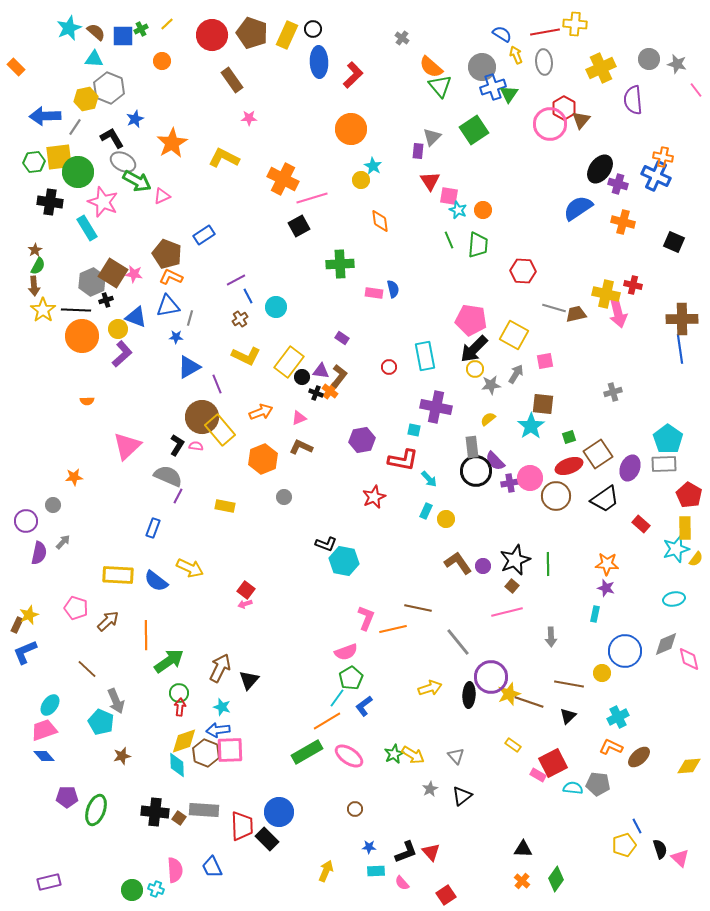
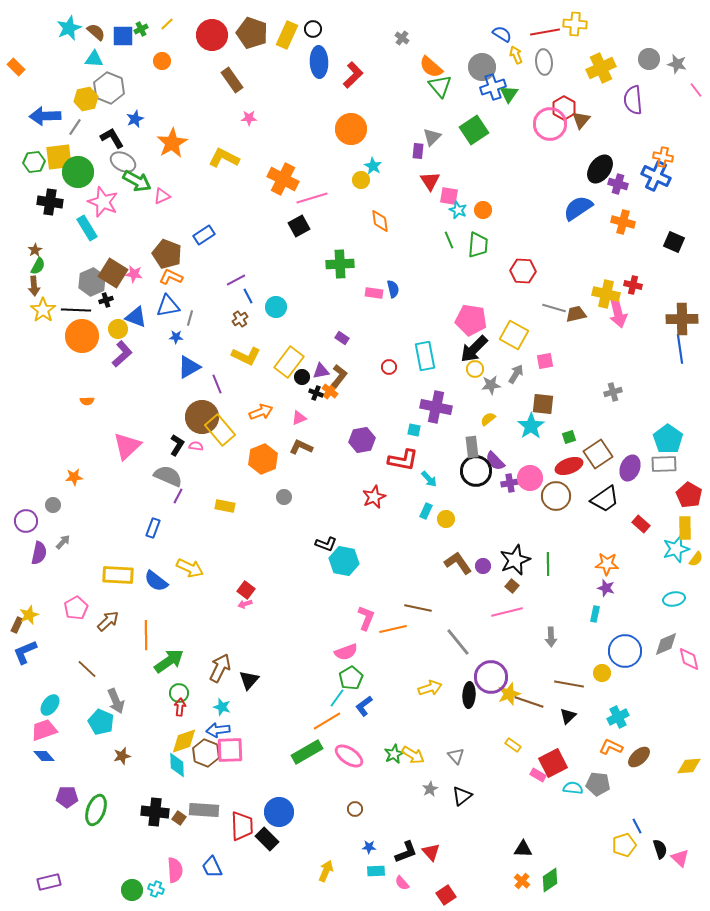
purple triangle at (321, 371): rotated 18 degrees counterclockwise
pink pentagon at (76, 608): rotated 25 degrees clockwise
green diamond at (556, 879): moved 6 px left, 1 px down; rotated 20 degrees clockwise
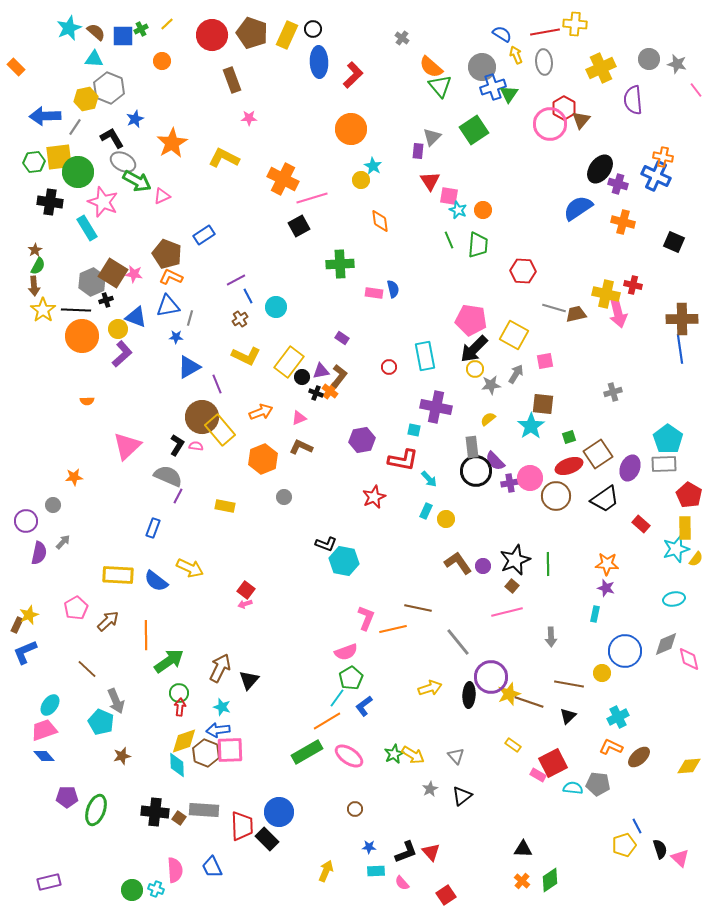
brown rectangle at (232, 80): rotated 15 degrees clockwise
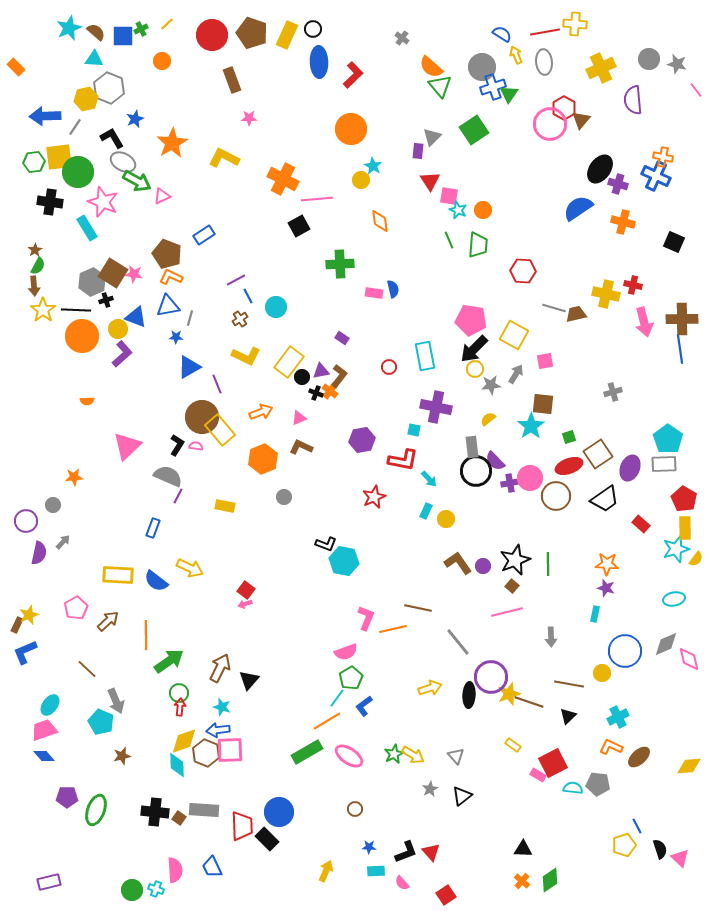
pink line at (312, 198): moved 5 px right, 1 px down; rotated 12 degrees clockwise
pink arrow at (618, 313): moved 26 px right, 9 px down
red pentagon at (689, 495): moved 5 px left, 4 px down
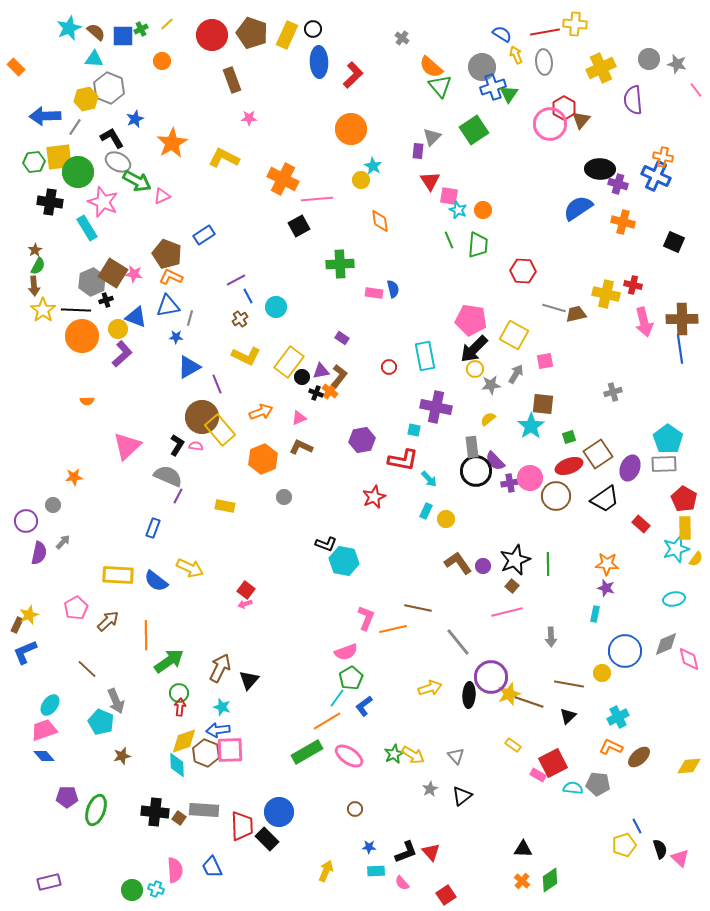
gray ellipse at (123, 162): moved 5 px left
black ellipse at (600, 169): rotated 56 degrees clockwise
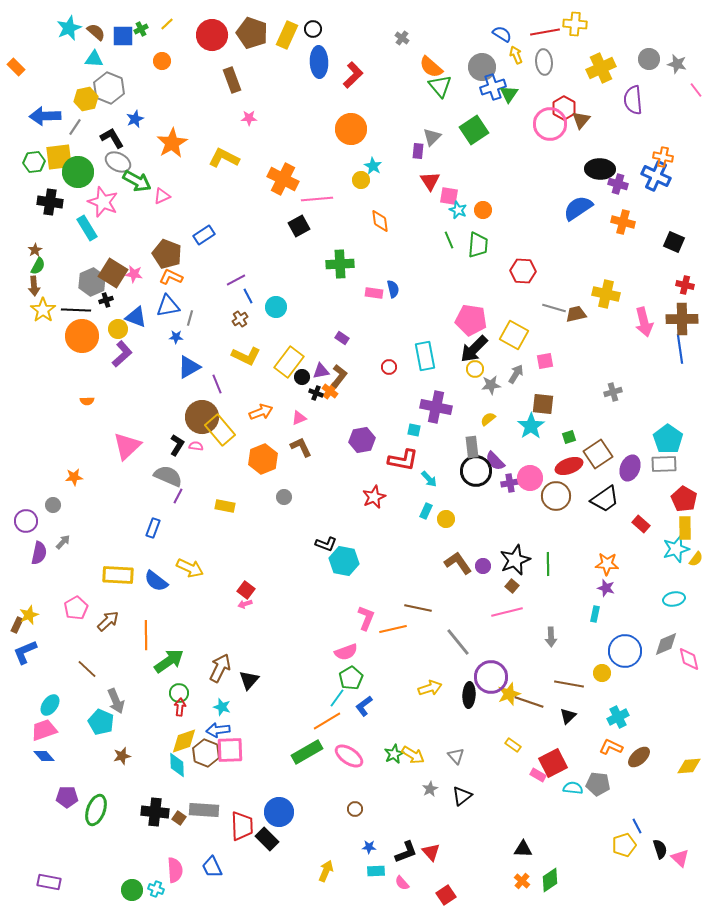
red cross at (633, 285): moved 52 px right
brown L-shape at (301, 447): rotated 40 degrees clockwise
purple rectangle at (49, 882): rotated 25 degrees clockwise
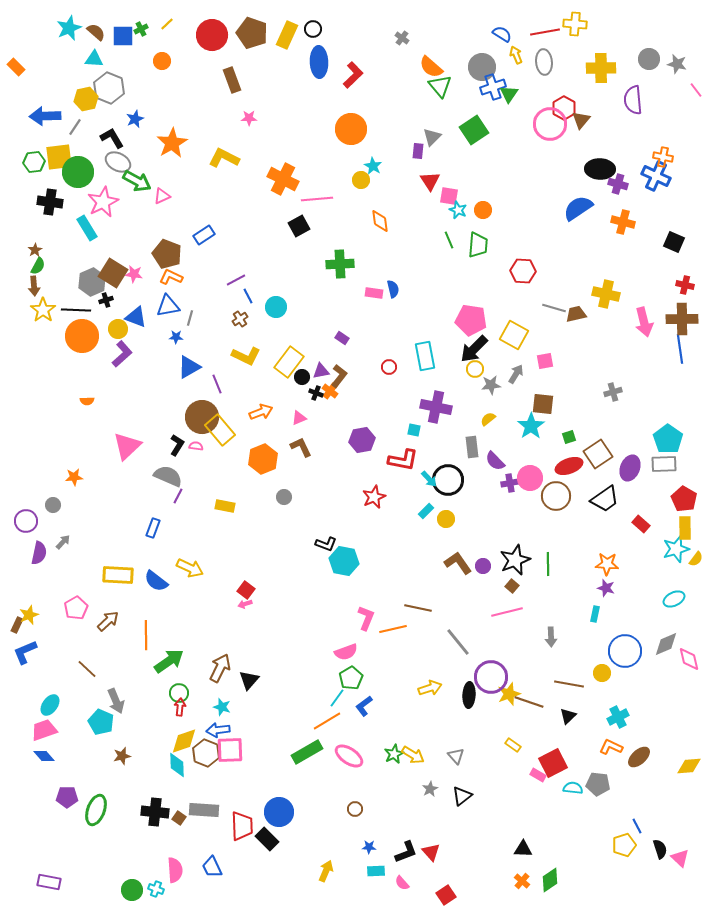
yellow cross at (601, 68): rotated 24 degrees clockwise
pink star at (103, 202): rotated 24 degrees clockwise
black circle at (476, 471): moved 28 px left, 9 px down
cyan rectangle at (426, 511): rotated 21 degrees clockwise
cyan ellipse at (674, 599): rotated 15 degrees counterclockwise
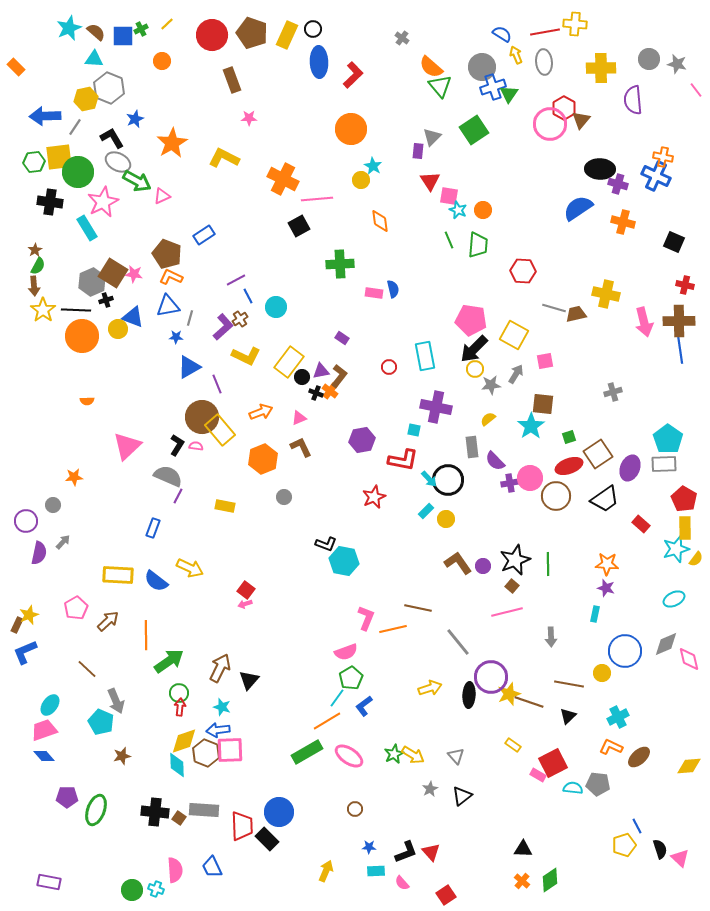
blue triangle at (136, 317): moved 3 px left
brown cross at (682, 319): moved 3 px left, 2 px down
purple L-shape at (122, 354): moved 101 px right, 27 px up
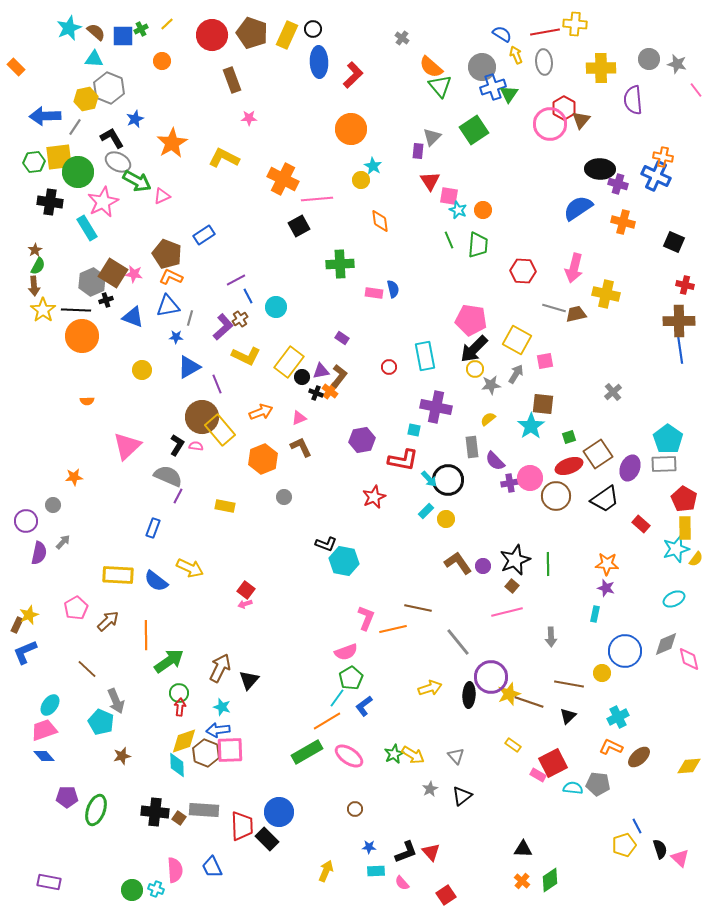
pink arrow at (644, 322): moved 70 px left, 54 px up; rotated 28 degrees clockwise
yellow circle at (118, 329): moved 24 px right, 41 px down
yellow square at (514, 335): moved 3 px right, 5 px down
gray cross at (613, 392): rotated 24 degrees counterclockwise
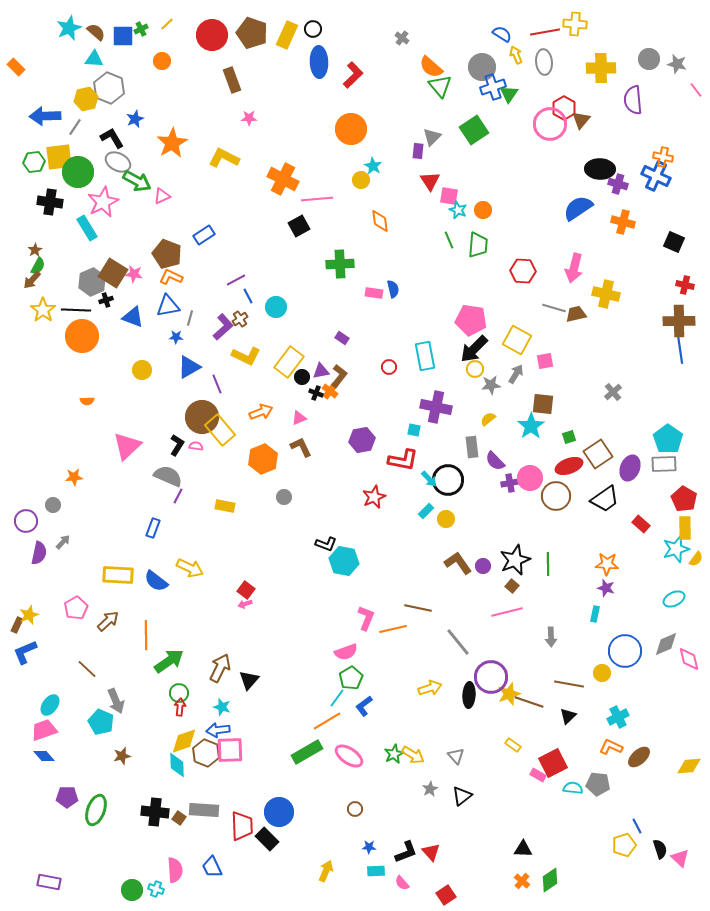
brown arrow at (34, 286): moved 2 px left, 6 px up; rotated 48 degrees clockwise
